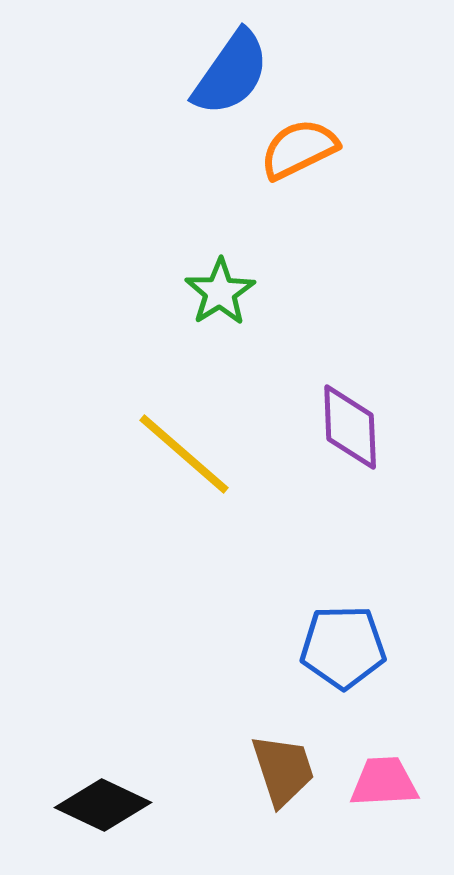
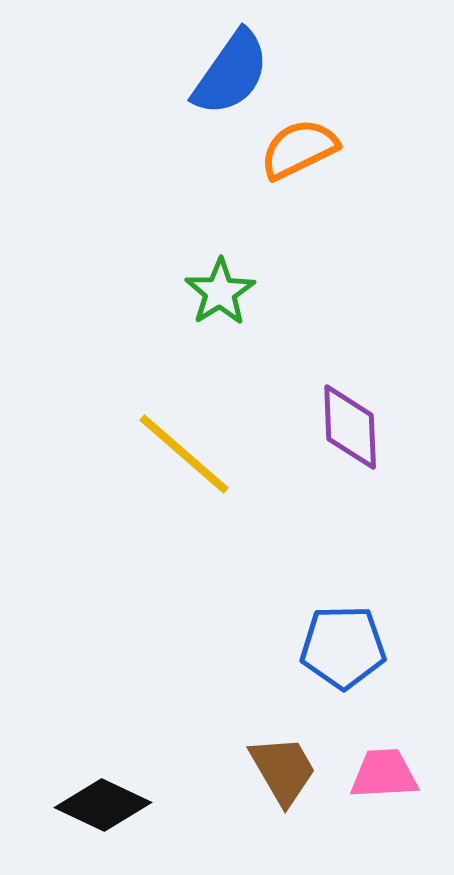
brown trapezoid: rotated 12 degrees counterclockwise
pink trapezoid: moved 8 px up
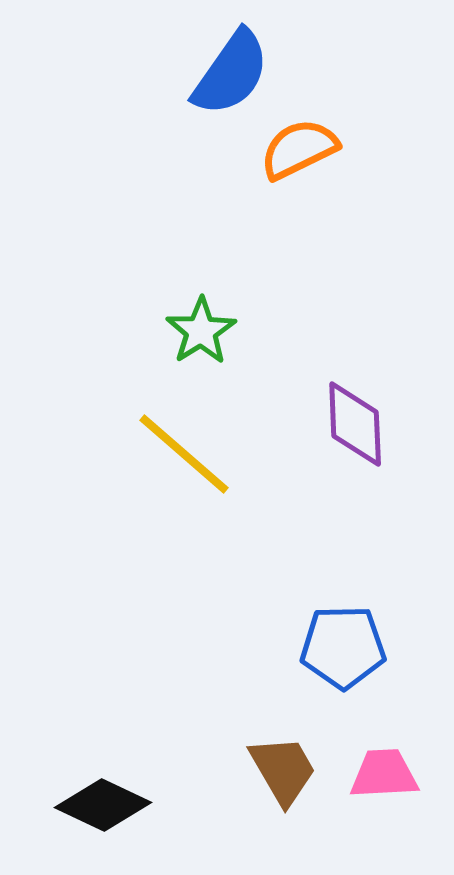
green star: moved 19 px left, 39 px down
purple diamond: moved 5 px right, 3 px up
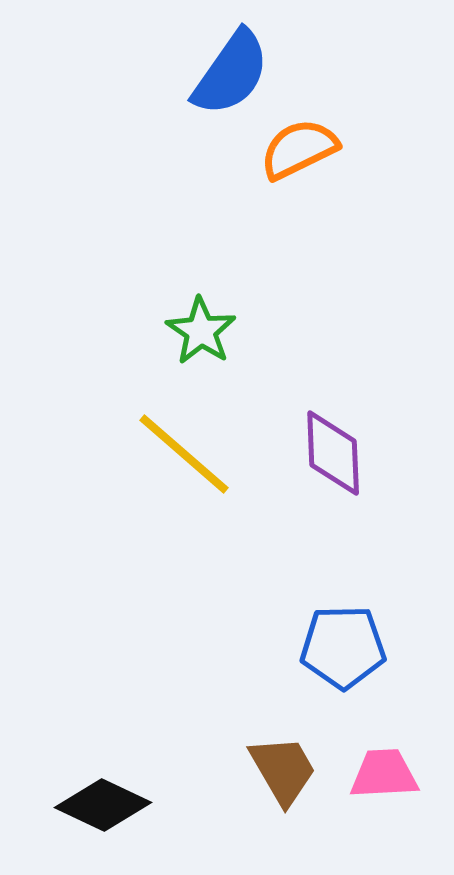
green star: rotated 6 degrees counterclockwise
purple diamond: moved 22 px left, 29 px down
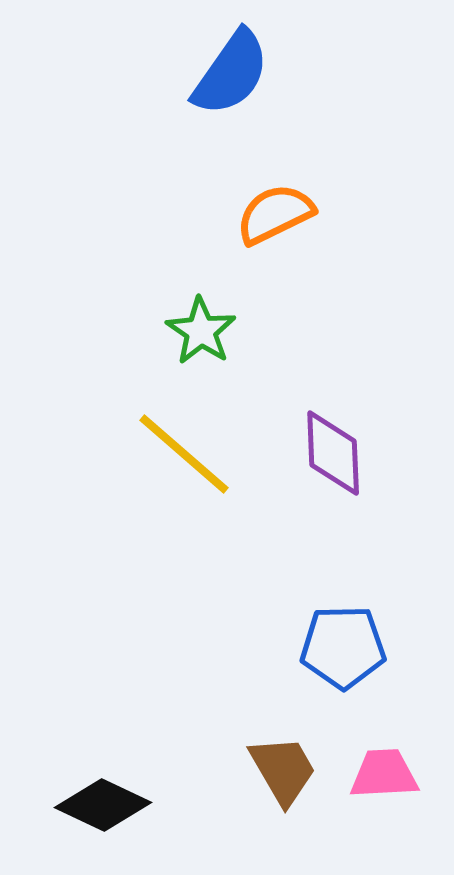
orange semicircle: moved 24 px left, 65 px down
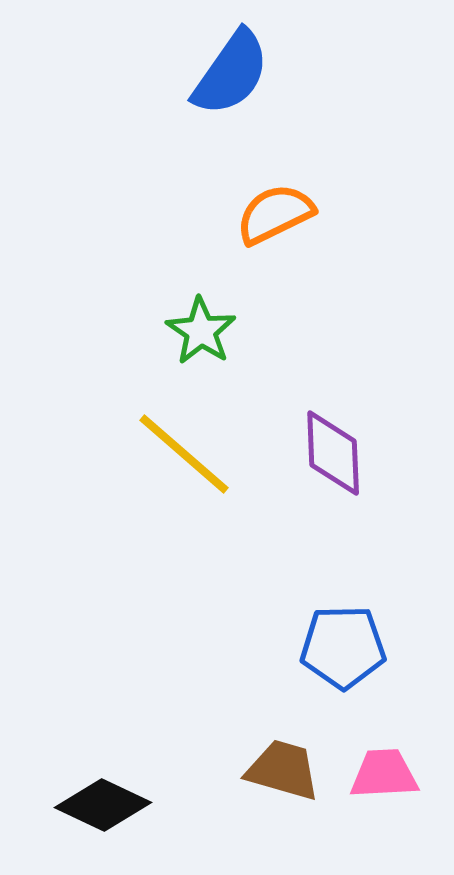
brown trapezoid: rotated 44 degrees counterclockwise
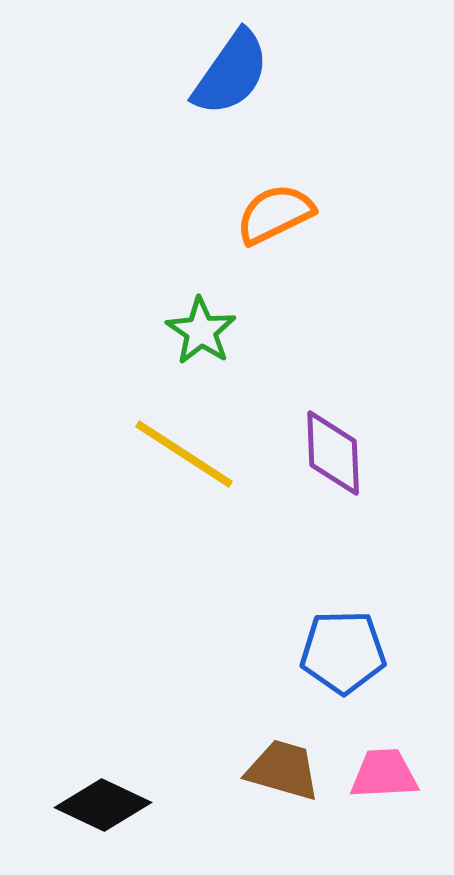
yellow line: rotated 8 degrees counterclockwise
blue pentagon: moved 5 px down
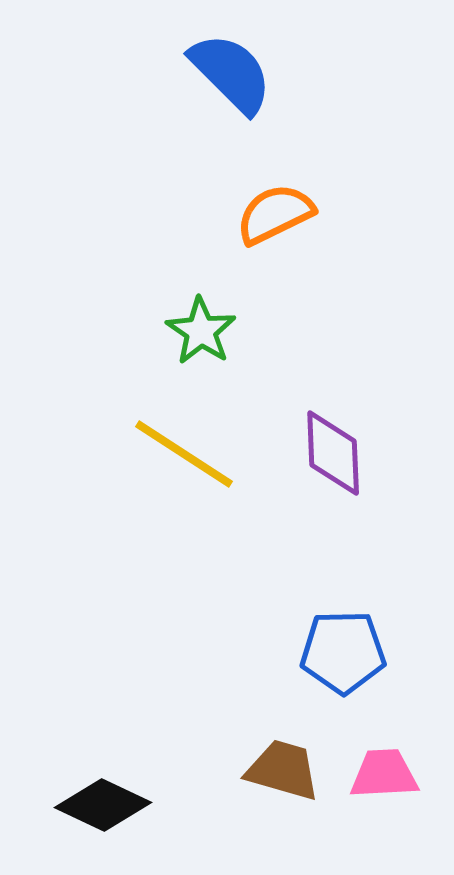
blue semicircle: rotated 80 degrees counterclockwise
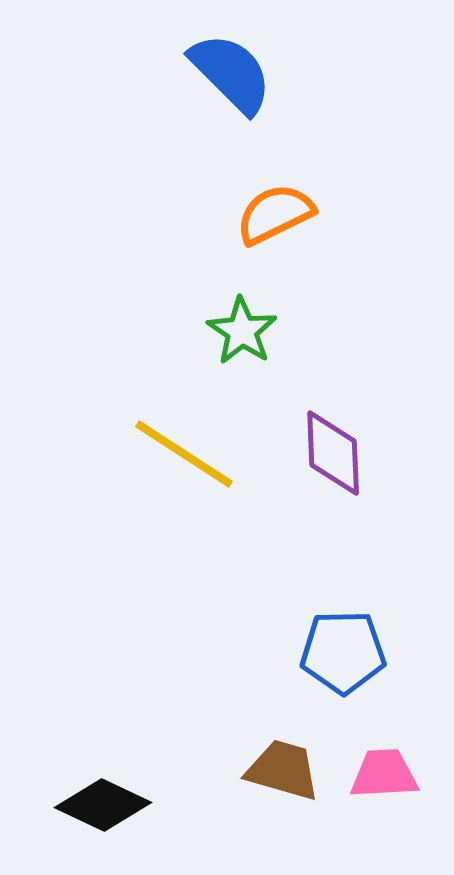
green star: moved 41 px right
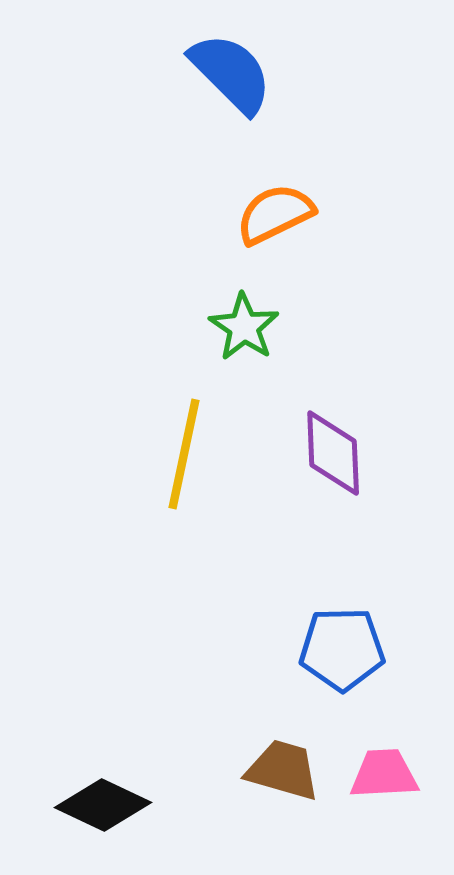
green star: moved 2 px right, 4 px up
yellow line: rotated 69 degrees clockwise
blue pentagon: moved 1 px left, 3 px up
